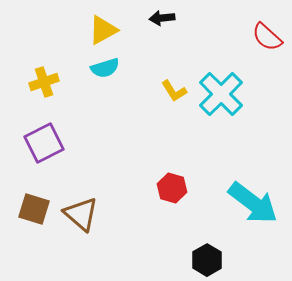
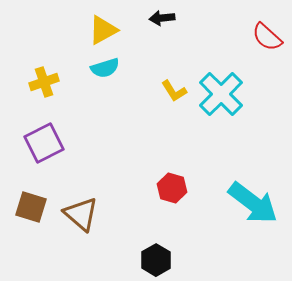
brown square: moved 3 px left, 2 px up
black hexagon: moved 51 px left
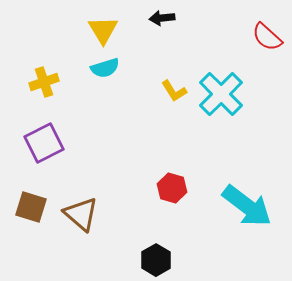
yellow triangle: rotated 32 degrees counterclockwise
cyan arrow: moved 6 px left, 3 px down
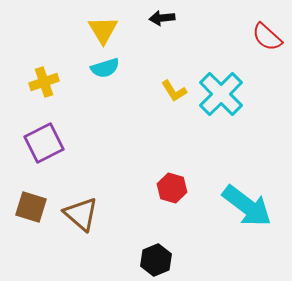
black hexagon: rotated 8 degrees clockwise
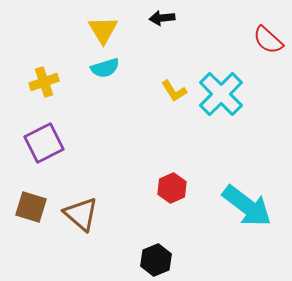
red semicircle: moved 1 px right, 3 px down
red hexagon: rotated 20 degrees clockwise
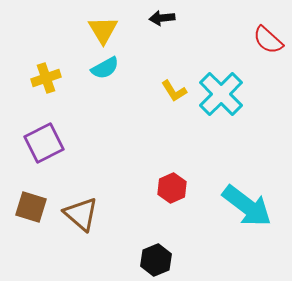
cyan semicircle: rotated 12 degrees counterclockwise
yellow cross: moved 2 px right, 4 px up
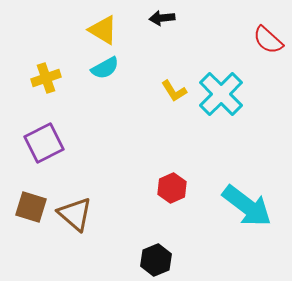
yellow triangle: rotated 28 degrees counterclockwise
brown triangle: moved 6 px left
